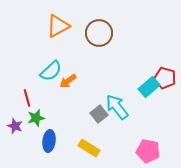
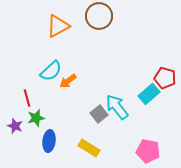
brown circle: moved 17 px up
cyan rectangle: moved 7 px down
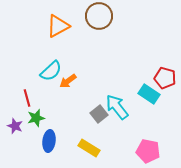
cyan rectangle: rotated 75 degrees clockwise
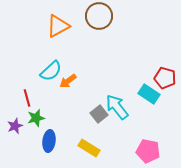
purple star: rotated 28 degrees clockwise
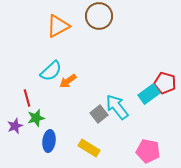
red pentagon: moved 5 px down
cyan rectangle: rotated 70 degrees counterclockwise
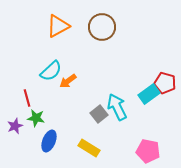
brown circle: moved 3 px right, 11 px down
cyan arrow: rotated 12 degrees clockwise
green star: rotated 24 degrees clockwise
blue ellipse: rotated 15 degrees clockwise
